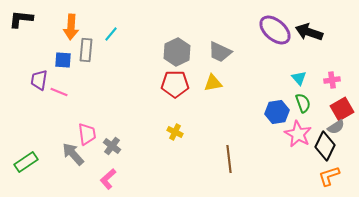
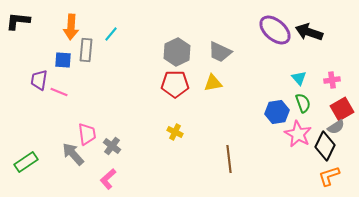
black L-shape: moved 3 px left, 2 px down
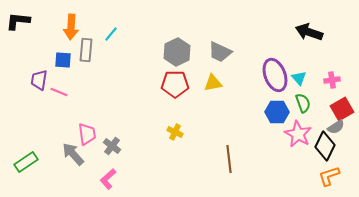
purple ellipse: moved 45 px down; rotated 28 degrees clockwise
blue hexagon: rotated 10 degrees clockwise
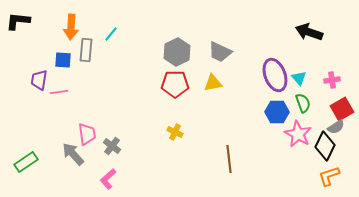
pink line: rotated 30 degrees counterclockwise
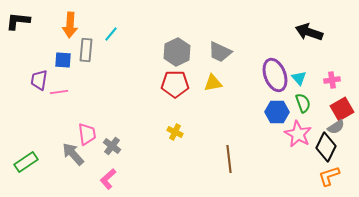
orange arrow: moved 1 px left, 2 px up
black diamond: moved 1 px right, 1 px down
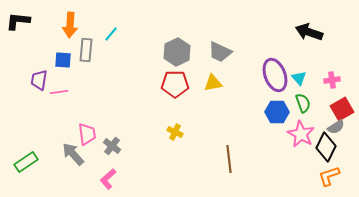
pink star: moved 3 px right
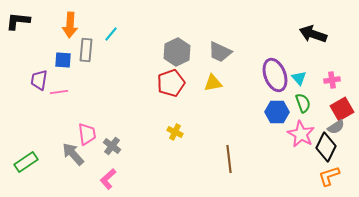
black arrow: moved 4 px right, 2 px down
red pentagon: moved 4 px left, 1 px up; rotated 20 degrees counterclockwise
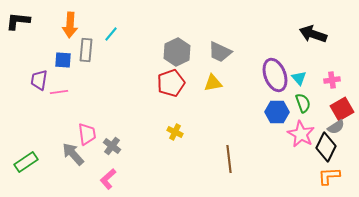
orange L-shape: rotated 15 degrees clockwise
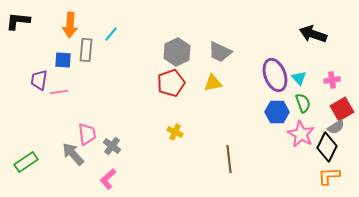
black diamond: moved 1 px right
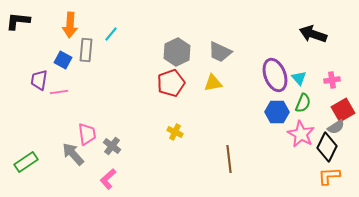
blue square: rotated 24 degrees clockwise
green semicircle: rotated 42 degrees clockwise
red square: moved 1 px right, 1 px down
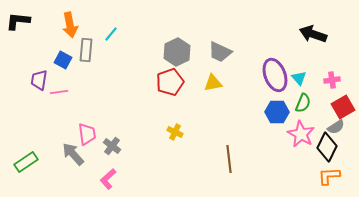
orange arrow: rotated 15 degrees counterclockwise
red pentagon: moved 1 px left, 1 px up
red square: moved 3 px up
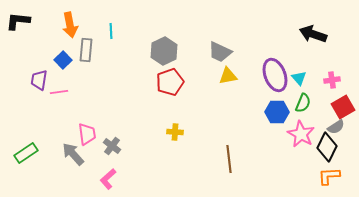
cyan line: moved 3 px up; rotated 42 degrees counterclockwise
gray hexagon: moved 13 px left, 1 px up
blue square: rotated 18 degrees clockwise
yellow triangle: moved 15 px right, 7 px up
yellow cross: rotated 21 degrees counterclockwise
green rectangle: moved 9 px up
